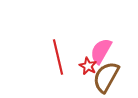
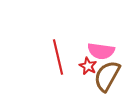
pink semicircle: rotated 112 degrees counterclockwise
brown semicircle: moved 1 px right, 1 px up
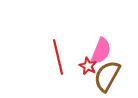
pink semicircle: rotated 76 degrees counterclockwise
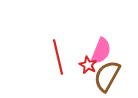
red star: moved 1 px up
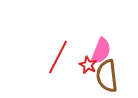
red line: rotated 40 degrees clockwise
brown semicircle: rotated 36 degrees counterclockwise
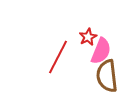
red star: moved 28 px up; rotated 18 degrees clockwise
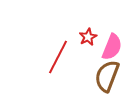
pink semicircle: moved 11 px right, 4 px up
brown semicircle: rotated 28 degrees clockwise
